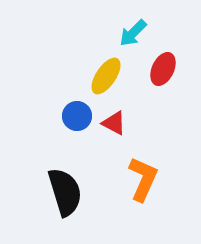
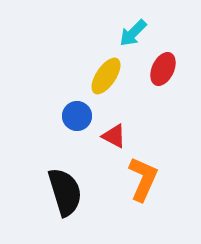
red triangle: moved 13 px down
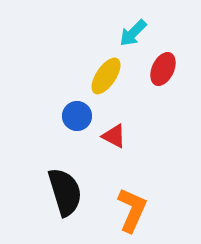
orange L-shape: moved 11 px left, 31 px down
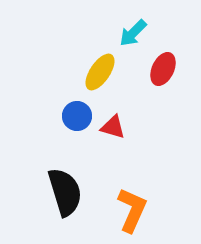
yellow ellipse: moved 6 px left, 4 px up
red triangle: moved 1 px left, 9 px up; rotated 12 degrees counterclockwise
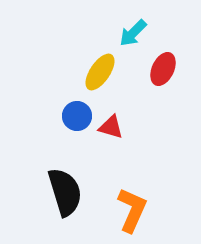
red triangle: moved 2 px left
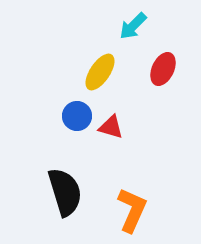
cyan arrow: moved 7 px up
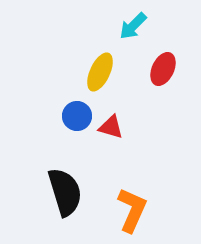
yellow ellipse: rotated 9 degrees counterclockwise
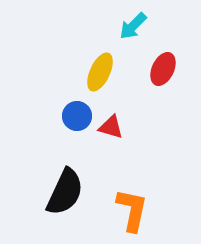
black semicircle: rotated 42 degrees clockwise
orange L-shape: rotated 12 degrees counterclockwise
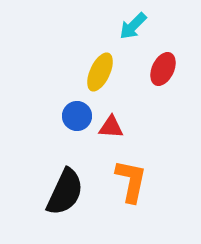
red triangle: rotated 12 degrees counterclockwise
orange L-shape: moved 1 px left, 29 px up
